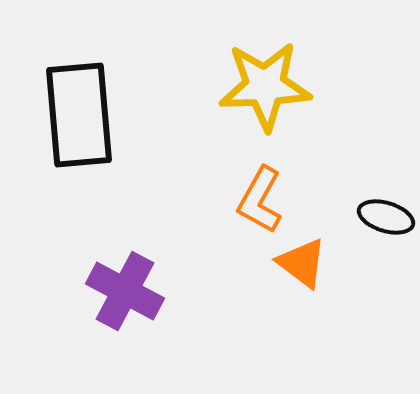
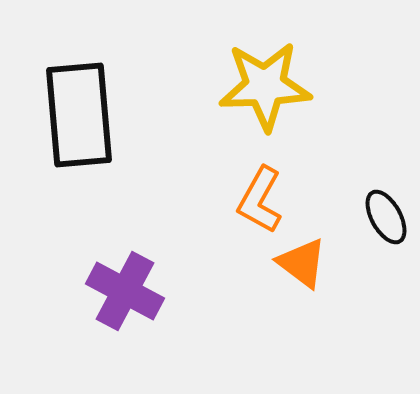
black ellipse: rotated 44 degrees clockwise
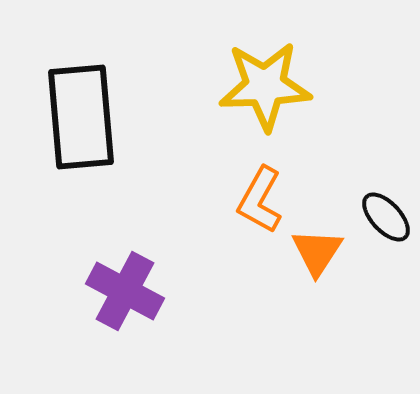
black rectangle: moved 2 px right, 2 px down
black ellipse: rotated 14 degrees counterclockwise
orange triangle: moved 15 px right, 11 px up; rotated 26 degrees clockwise
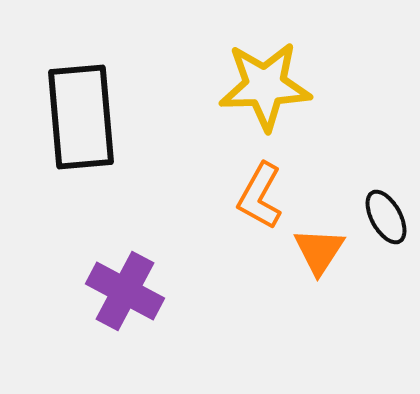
orange L-shape: moved 4 px up
black ellipse: rotated 14 degrees clockwise
orange triangle: moved 2 px right, 1 px up
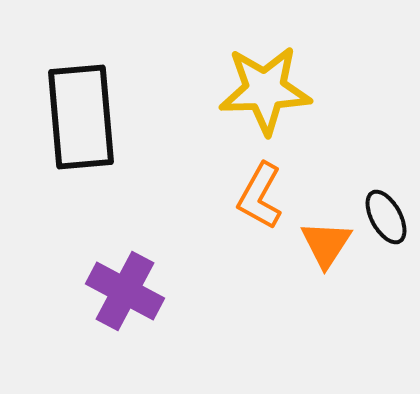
yellow star: moved 4 px down
orange triangle: moved 7 px right, 7 px up
